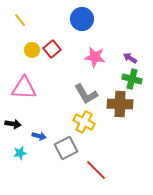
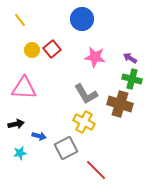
brown cross: rotated 15 degrees clockwise
black arrow: moved 3 px right; rotated 21 degrees counterclockwise
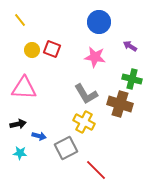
blue circle: moved 17 px right, 3 px down
red square: rotated 30 degrees counterclockwise
purple arrow: moved 12 px up
black arrow: moved 2 px right
cyan star: rotated 16 degrees clockwise
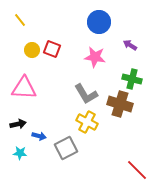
purple arrow: moved 1 px up
yellow cross: moved 3 px right
red line: moved 41 px right
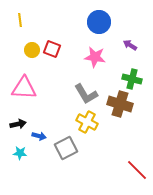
yellow line: rotated 32 degrees clockwise
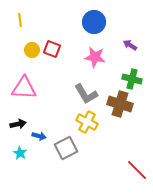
blue circle: moved 5 px left
cyan star: rotated 24 degrees clockwise
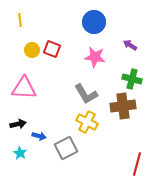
brown cross: moved 3 px right, 2 px down; rotated 25 degrees counterclockwise
red line: moved 6 px up; rotated 60 degrees clockwise
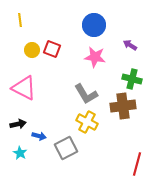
blue circle: moved 3 px down
pink triangle: rotated 24 degrees clockwise
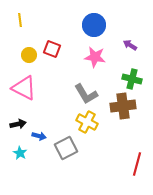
yellow circle: moved 3 px left, 5 px down
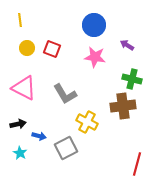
purple arrow: moved 3 px left
yellow circle: moved 2 px left, 7 px up
gray L-shape: moved 21 px left
